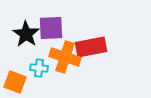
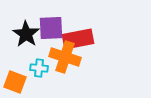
red rectangle: moved 13 px left, 8 px up
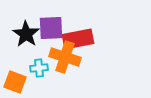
cyan cross: rotated 12 degrees counterclockwise
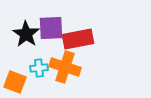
orange cross: moved 10 px down
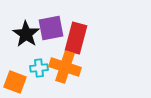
purple square: rotated 8 degrees counterclockwise
red rectangle: moved 2 px left, 1 px up; rotated 64 degrees counterclockwise
